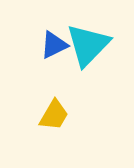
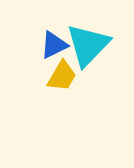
yellow trapezoid: moved 8 px right, 39 px up
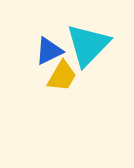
blue triangle: moved 5 px left, 6 px down
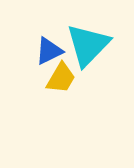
yellow trapezoid: moved 1 px left, 2 px down
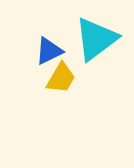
cyan triangle: moved 8 px right, 6 px up; rotated 9 degrees clockwise
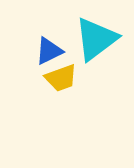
yellow trapezoid: rotated 40 degrees clockwise
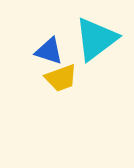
blue triangle: rotated 44 degrees clockwise
